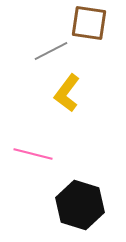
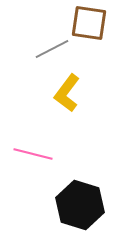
gray line: moved 1 px right, 2 px up
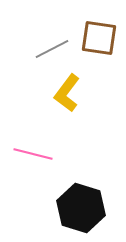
brown square: moved 10 px right, 15 px down
black hexagon: moved 1 px right, 3 px down
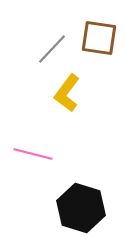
gray line: rotated 20 degrees counterclockwise
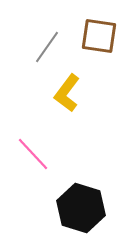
brown square: moved 2 px up
gray line: moved 5 px left, 2 px up; rotated 8 degrees counterclockwise
pink line: rotated 33 degrees clockwise
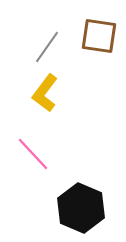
yellow L-shape: moved 22 px left
black hexagon: rotated 6 degrees clockwise
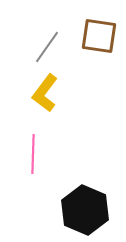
pink line: rotated 45 degrees clockwise
black hexagon: moved 4 px right, 2 px down
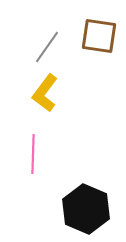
black hexagon: moved 1 px right, 1 px up
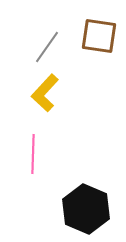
yellow L-shape: rotated 6 degrees clockwise
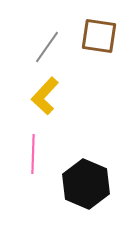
yellow L-shape: moved 3 px down
black hexagon: moved 25 px up
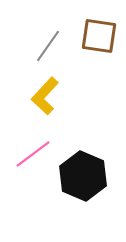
gray line: moved 1 px right, 1 px up
pink line: rotated 51 degrees clockwise
black hexagon: moved 3 px left, 8 px up
